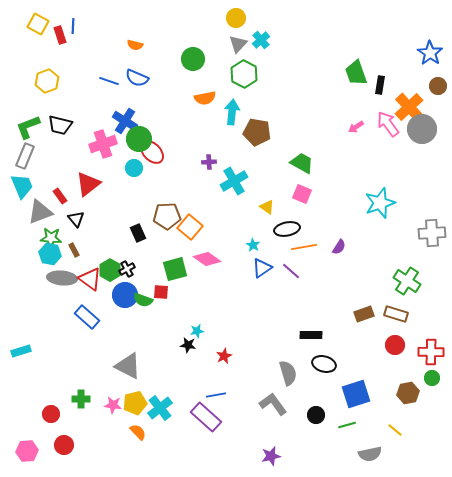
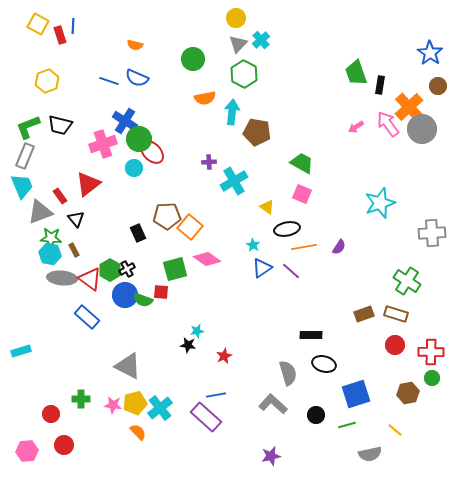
gray L-shape at (273, 404): rotated 12 degrees counterclockwise
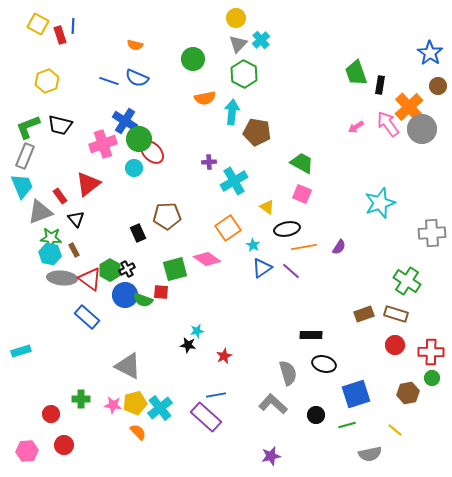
orange square at (190, 227): moved 38 px right, 1 px down; rotated 15 degrees clockwise
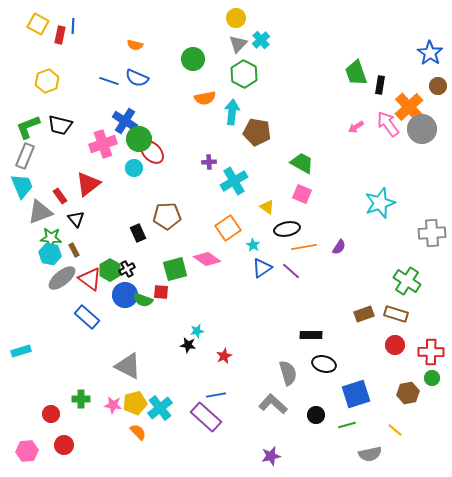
red rectangle at (60, 35): rotated 30 degrees clockwise
gray ellipse at (62, 278): rotated 44 degrees counterclockwise
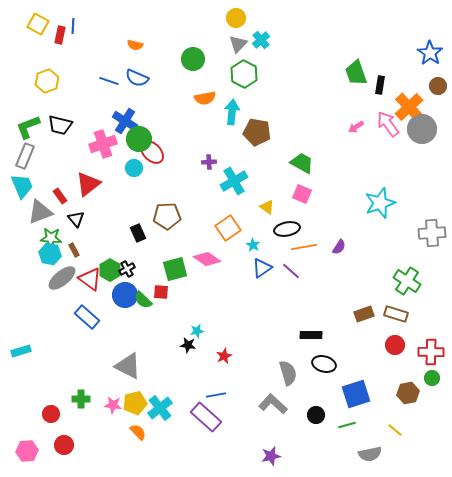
green semicircle at (143, 300): rotated 24 degrees clockwise
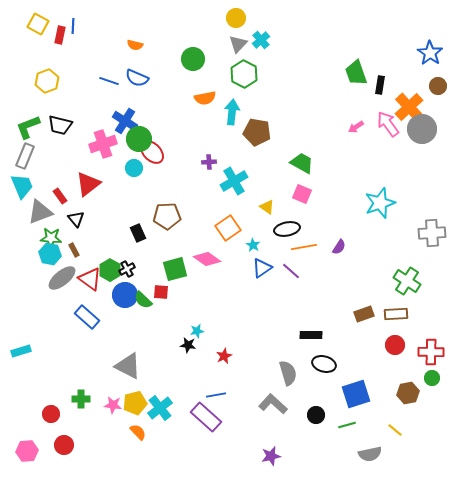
brown rectangle at (396, 314): rotated 20 degrees counterclockwise
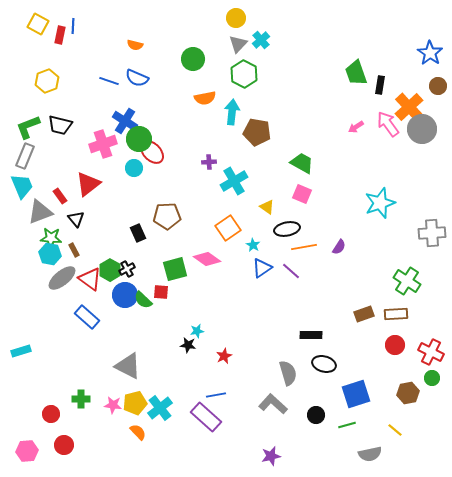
red cross at (431, 352): rotated 25 degrees clockwise
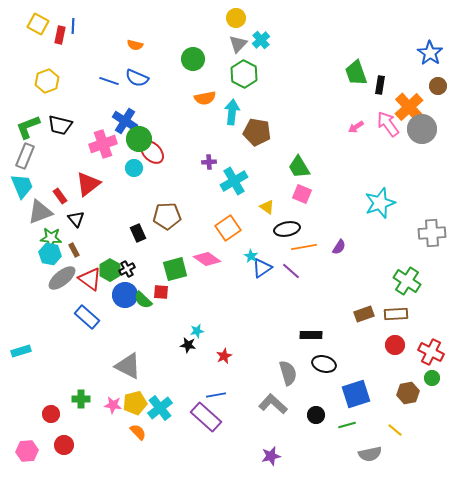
green trapezoid at (302, 163): moved 3 px left, 4 px down; rotated 150 degrees counterclockwise
cyan star at (253, 245): moved 2 px left, 11 px down
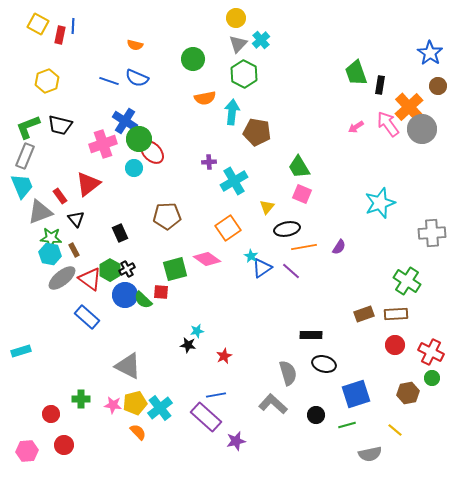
yellow triangle at (267, 207): rotated 35 degrees clockwise
black rectangle at (138, 233): moved 18 px left
purple star at (271, 456): moved 35 px left, 15 px up
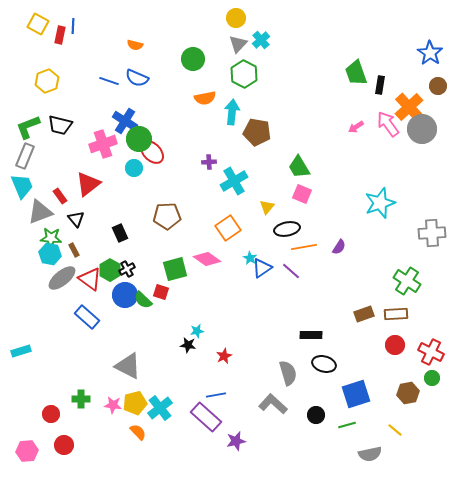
cyan star at (251, 256): moved 1 px left, 2 px down
red square at (161, 292): rotated 14 degrees clockwise
